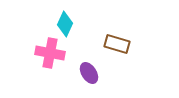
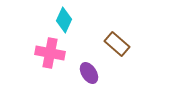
cyan diamond: moved 1 px left, 4 px up
brown rectangle: rotated 25 degrees clockwise
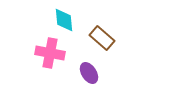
cyan diamond: rotated 30 degrees counterclockwise
brown rectangle: moved 15 px left, 6 px up
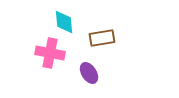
cyan diamond: moved 2 px down
brown rectangle: rotated 50 degrees counterclockwise
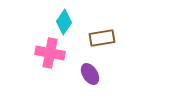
cyan diamond: rotated 40 degrees clockwise
purple ellipse: moved 1 px right, 1 px down
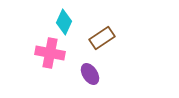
cyan diamond: rotated 10 degrees counterclockwise
brown rectangle: rotated 25 degrees counterclockwise
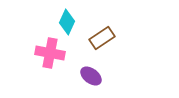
cyan diamond: moved 3 px right
purple ellipse: moved 1 px right, 2 px down; rotated 20 degrees counterclockwise
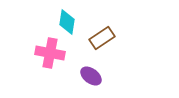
cyan diamond: rotated 15 degrees counterclockwise
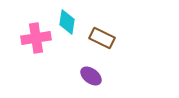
brown rectangle: rotated 60 degrees clockwise
pink cross: moved 14 px left, 15 px up; rotated 20 degrees counterclockwise
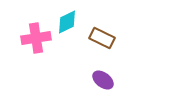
cyan diamond: rotated 55 degrees clockwise
purple ellipse: moved 12 px right, 4 px down
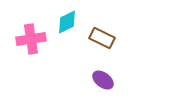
pink cross: moved 5 px left, 1 px down
